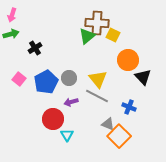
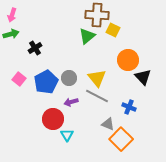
brown cross: moved 8 px up
yellow square: moved 5 px up
yellow triangle: moved 1 px left, 1 px up
orange square: moved 2 px right, 3 px down
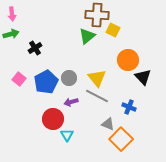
pink arrow: moved 1 px up; rotated 24 degrees counterclockwise
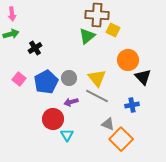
blue cross: moved 3 px right, 2 px up; rotated 32 degrees counterclockwise
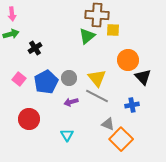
yellow square: rotated 24 degrees counterclockwise
red circle: moved 24 px left
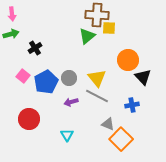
yellow square: moved 4 px left, 2 px up
pink square: moved 4 px right, 3 px up
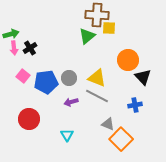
pink arrow: moved 2 px right, 34 px down
black cross: moved 5 px left
yellow triangle: rotated 30 degrees counterclockwise
blue pentagon: rotated 20 degrees clockwise
blue cross: moved 3 px right
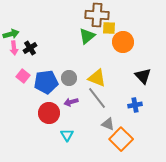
orange circle: moved 5 px left, 18 px up
black triangle: moved 1 px up
gray line: moved 2 px down; rotated 25 degrees clockwise
red circle: moved 20 px right, 6 px up
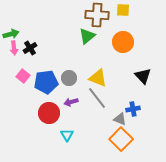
yellow square: moved 14 px right, 18 px up
yellow triangle: moved 1 px right
blue cross: moved 2 px left, 4 px down
gray triangle: moved 12 px right, 5 px up
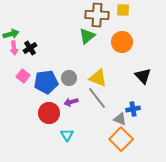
orange circle: moved 1 px left
